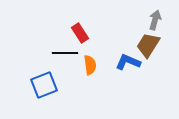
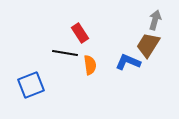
black line: rotated 10 degrees clockwise
blue square: moved 13 px left
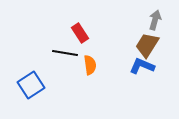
brown trapezoid: moved 1 px left
blue L-shape: moved 14 px right, 4 px down
blue square: rotated 12 degrees counterclockwise
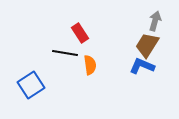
gray arrow: moved 1 px down
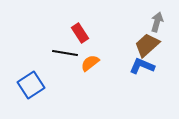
gray arrow: moved 2 px right, 1 px down
brown trapezoid: rotated 16 degrees clockwise
orange semicircle: moved 2 px up; rotated 120 degrees counterclockwise
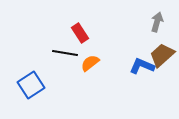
brown trapezoid: moved 15 px right, 10 px down
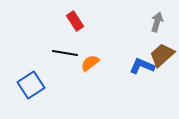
red rectangle: moved 5 px left, 12 px up
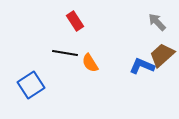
gray arrow: rotated 60 degrees counterclockwise
orange semicircle: rotated 84 degrees counterclockwise
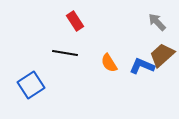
orange semicircle: moved 19 px right
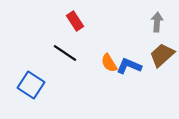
gray arrow: rotated 48 degrees clockwise
black line: rotated 25 degrees clockwise
blue L-shape: moved 13 px left
blue square: rotated 24 degrees counterclockwise
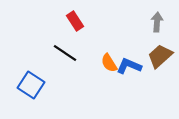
brown trapezoid: moved 2 px left, 1 px down
